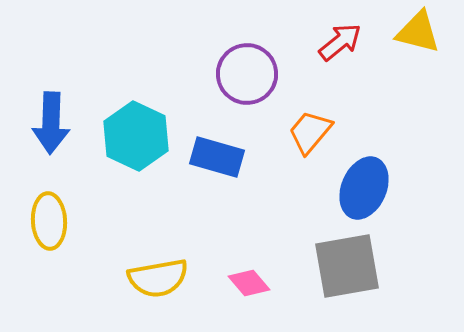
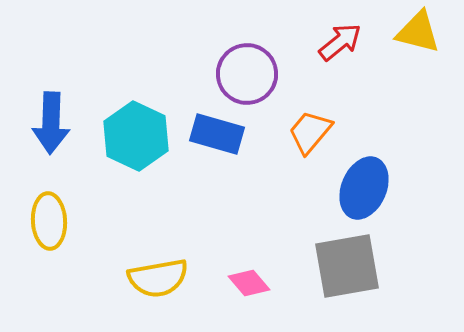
blue rectangle: moved 23 px up
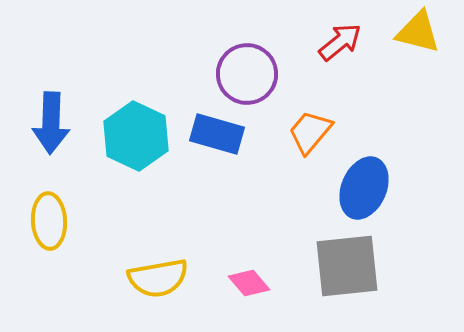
gray square: rotated 4 degrees clockwise
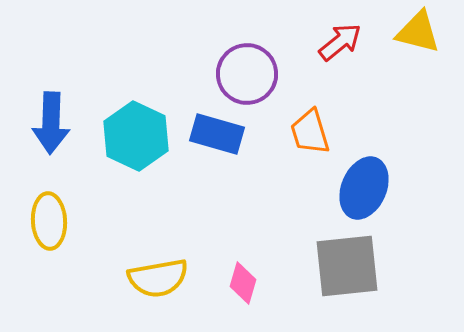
orange trapezoid: rotated 57 degrees counterclockwise
pink diamond: moved 6 px left; rotated 57 degrees clockwise
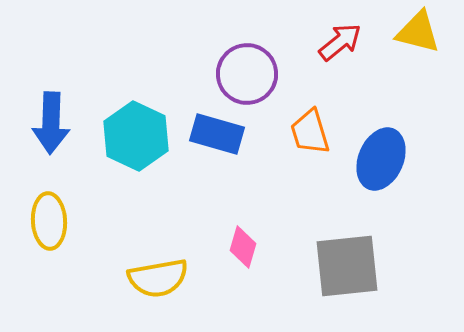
blue ellipse: moved 17 px right, 29 px up
pink diamond: moved 36 px up
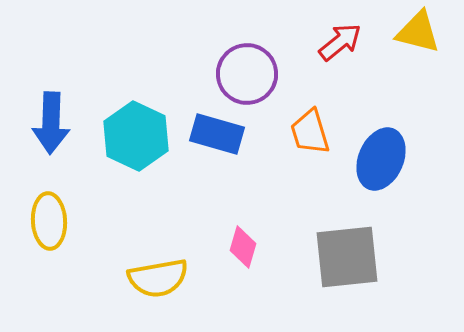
gray square: moved 9 px up
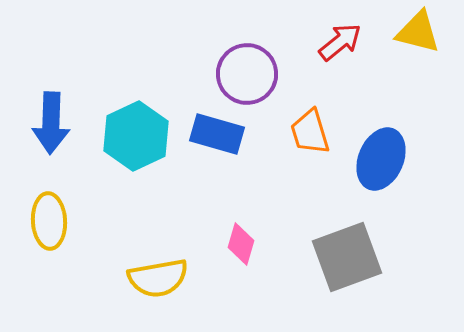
cyan hexagon: rotated 10 degrees clockwise
pink diamond: moved 2 px left, 3 px up
gray square: rotated 14 degrees counterclockwise
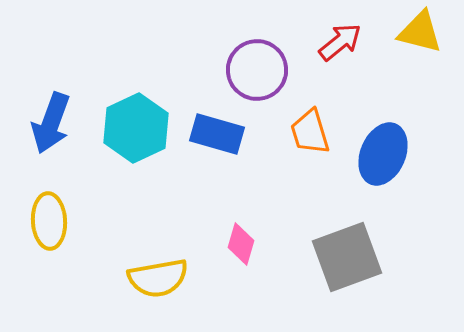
yellow triangle: moved 2 px right
purple circle: moved 10 px right, 4 px up
blue arrow: rotated 18 degrees clockwise
cyan hexagon: moved 8 px up
blue ellipse: moved 2 px right, 5 px up
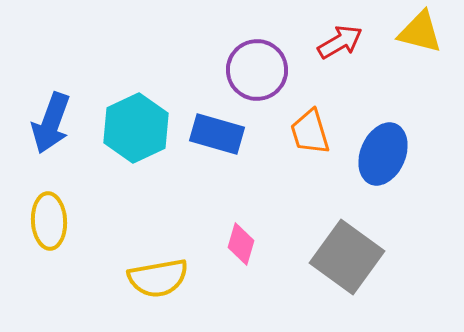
red arrow: rotated 9 degrees clockwise
gray square: rotated 34 degrees counterclockwise
